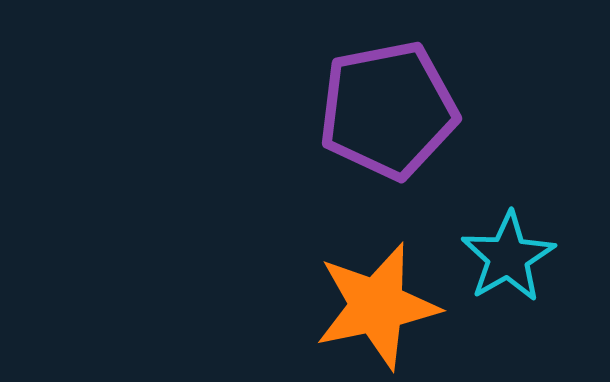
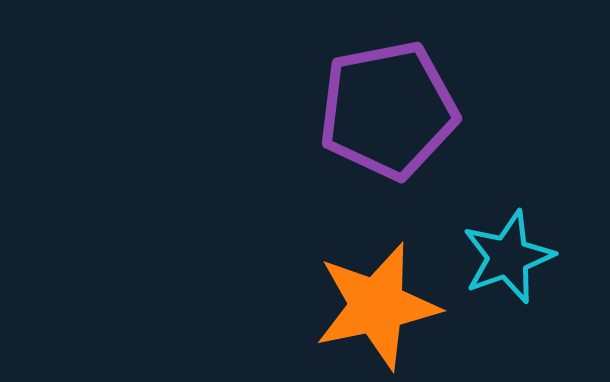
cyan star: rotated 10 degrees clockwise
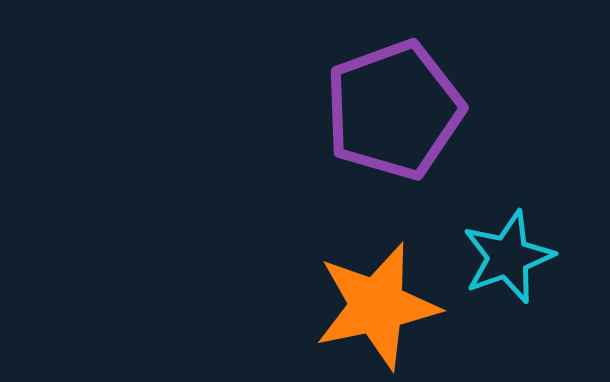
purple pentagon: moved 6 px right; rotated 9 degrees counterclockwise
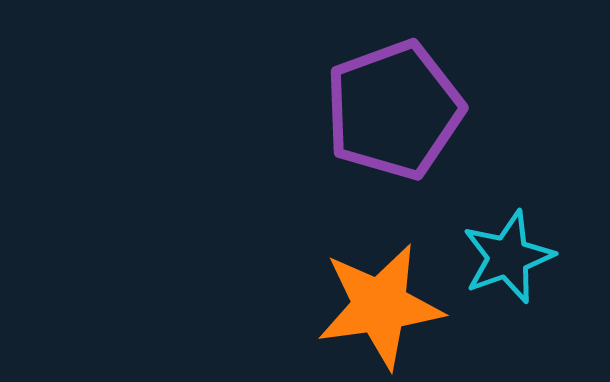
orange star: moved 3 px right; rotated 4 degrees clockwise
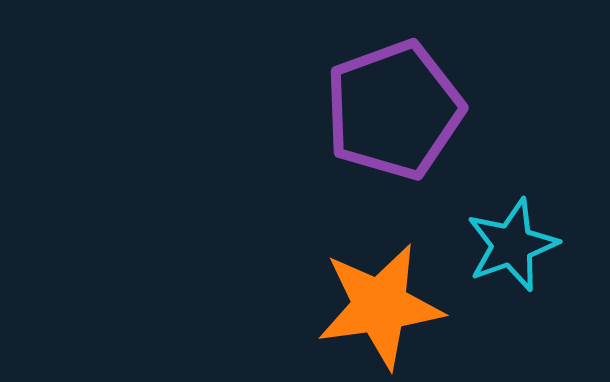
cyan star: moved 4 px right, 12 px up
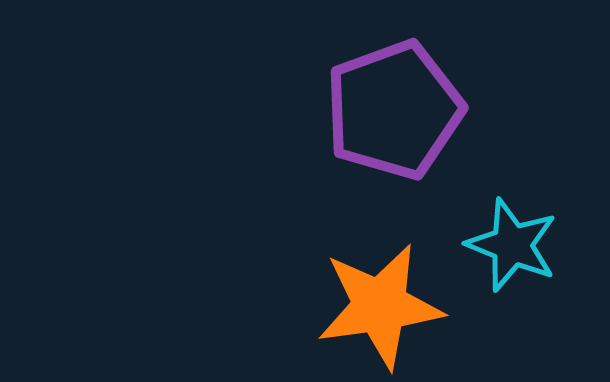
cyan star: rotated 30 degrees counterclockwise
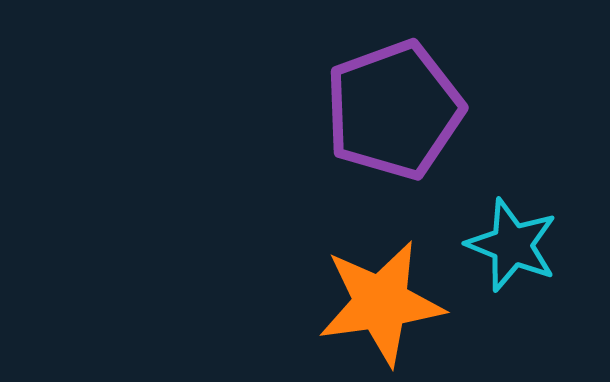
orange star: moved 1 px right, 3 px up
